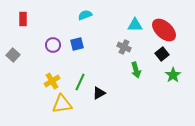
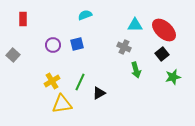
green star: moved 2 px down; rotated 21 degrees clockwise
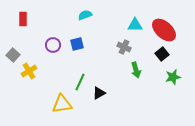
yellow cross: moved 23 px left, 10 px up
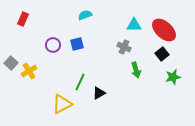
red rectangle: rotated 24 degrees clockwise
cyan triangle: moved 1 px left
gray square: moved 2 px left, 8 px down
yellow triangle: rotated 20 degrees counterclockwise
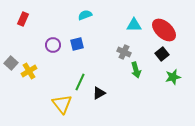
gray cross: moved 5 px down
yellow triangle: rotated 40 degrees counterclockwise
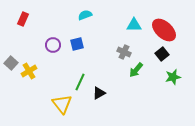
green arrow: rotated 56 degrees clockwise
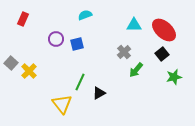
purple circle: moved 3 px right, 6 px up
gray cross: rotated 24 degrees clockwise
yellow cross: rotated 14 degrees counterclockwise
green star: moved 1 px right
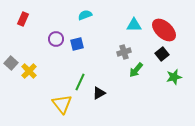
gray cross: rotated 24 degrees clockwise
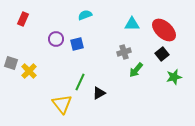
cyan triangle: moved 2 px left, 1 px up
gray square: rotated 24 degrees counterclockwise
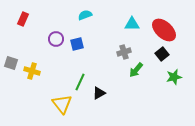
yellow cross: moved 3 px right; rotated 28 degrees counterclockwise
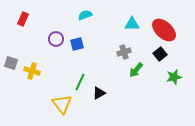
black square: moved 2 px left
